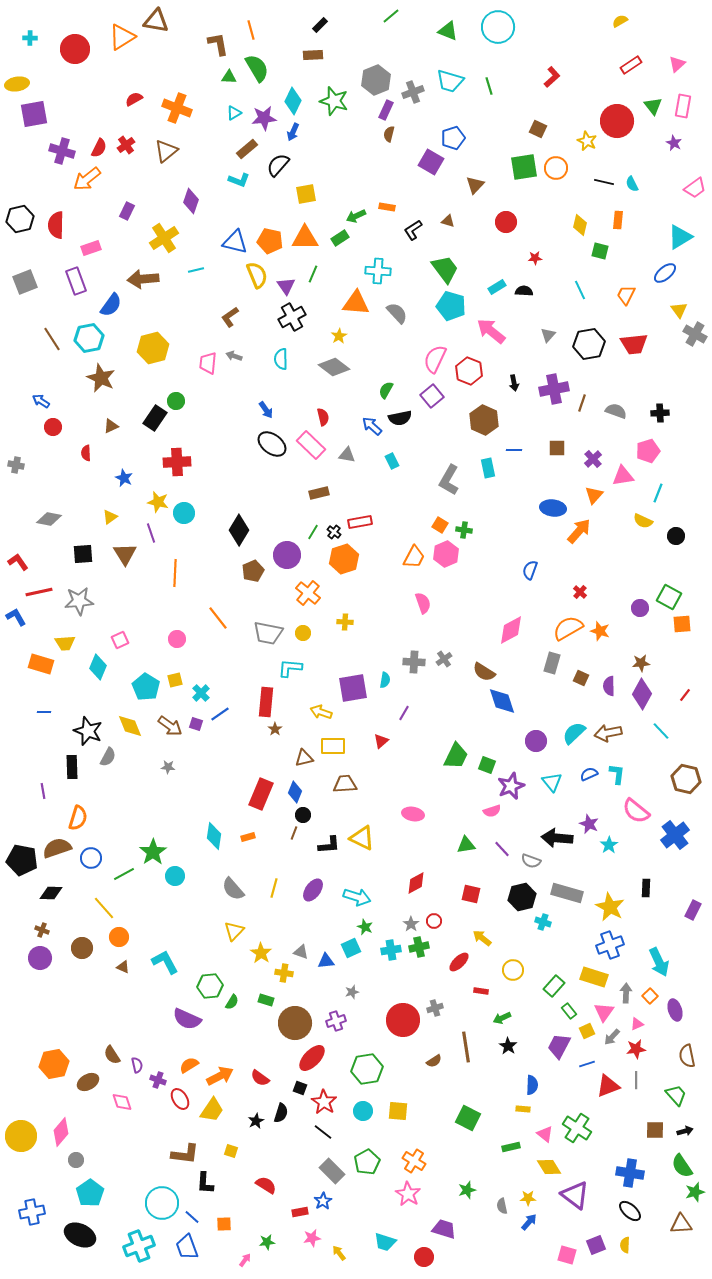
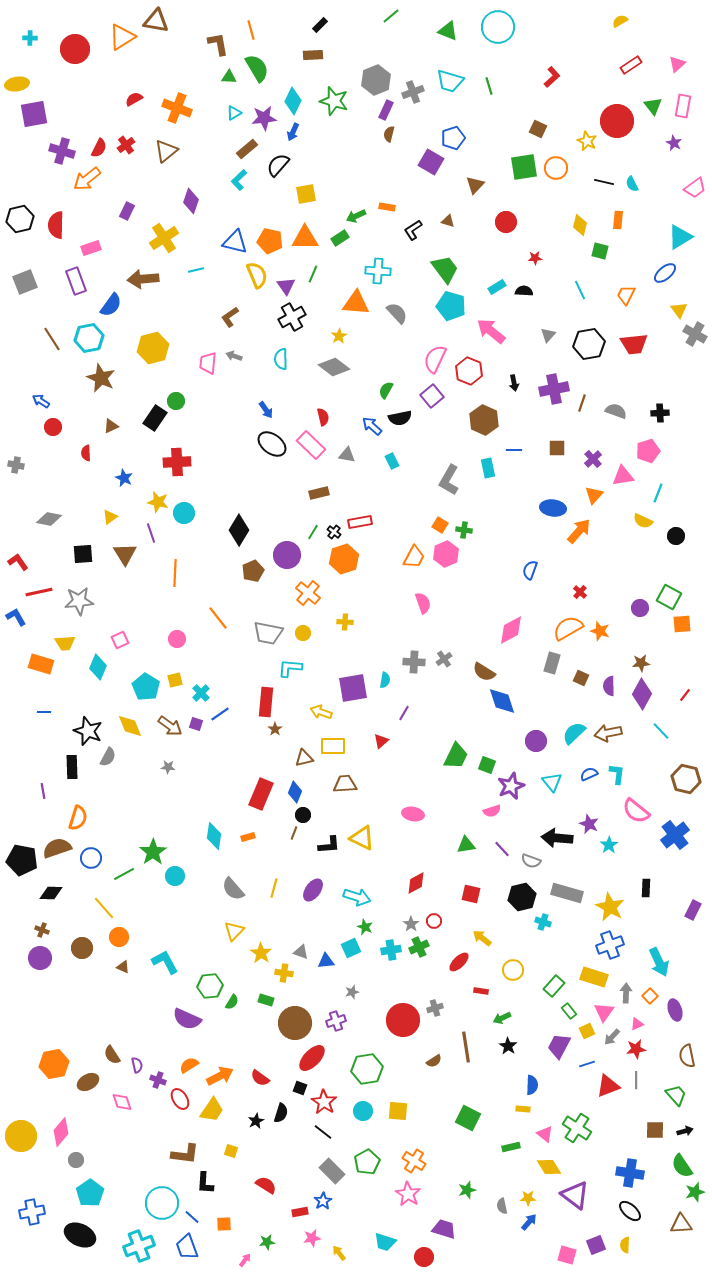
cyan L-shape at (239, 180): rotated 115 degrees clockwise
green cross at (419, 947): rotated 12 degrees counterclockwise
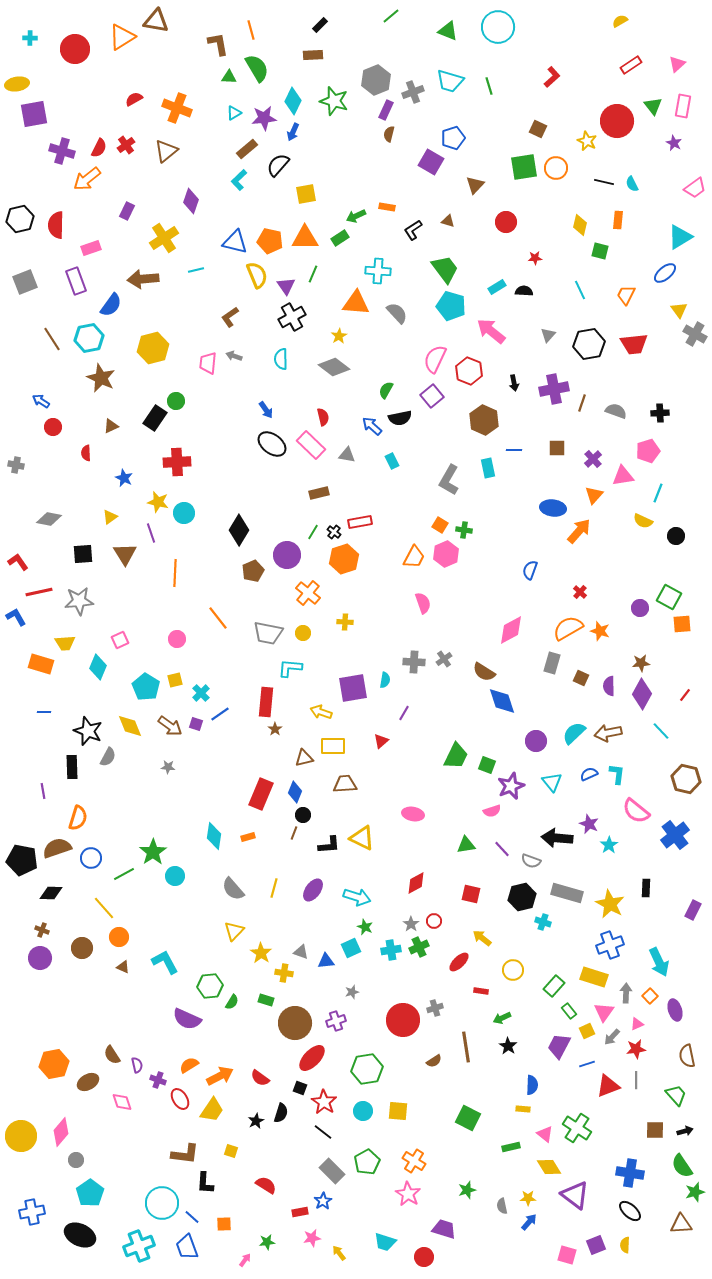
yellow star at (610, 907): moved 3 px up
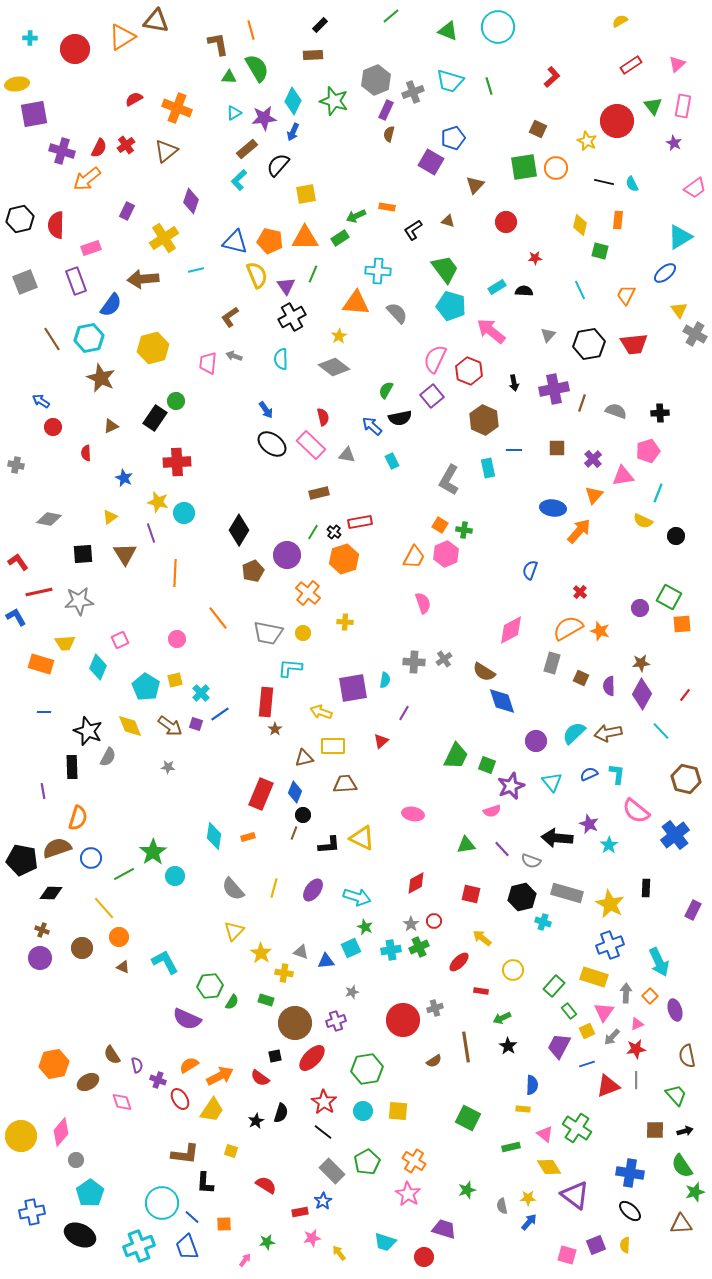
black square at (300, 1088): moved 25 px left, 32 px up; rotated 32 degrees counterclockwise
